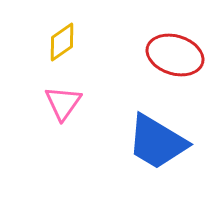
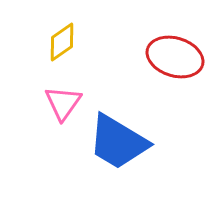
red ellipse: moved 2 px down
blue trapezoid: moved 39 px left
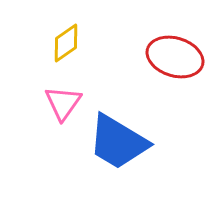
yellow diamond: moved 4 px right, 1 px down
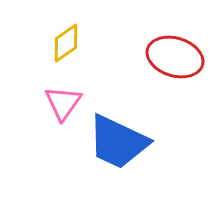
blue trapezoid: rotated 6 degrees counterclockwise
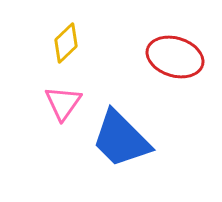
yellow diamond: rotated 9 degrees counterclockwise
blue trapezoid: moved 3 px right, 3 px up; rotated 20 degrees clockwise
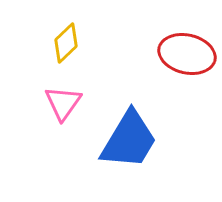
red ellipse: moved 12 px right, 3 px up; rotated 4 degrees counterclockwise
blue trapezoid: moved 8 px right, 1 px down; rotated 104 degrees counterclockwise
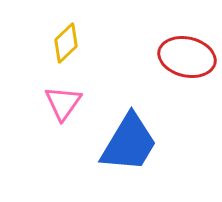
red ellipse: moved 3 px down
blue trapezoid: moved 3 px down
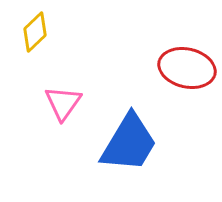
yellow diamond: moved 31 px left, 11 px up
red ellipse: moved 11 px down
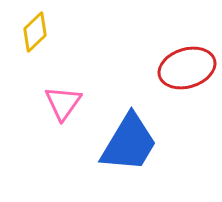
red ellipse: rotated 30 degrees counterclockwise
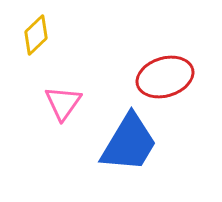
yellow diamond: moved 1 px right, 3 px down
red ellipse: moved 22 px left, 9 px down
